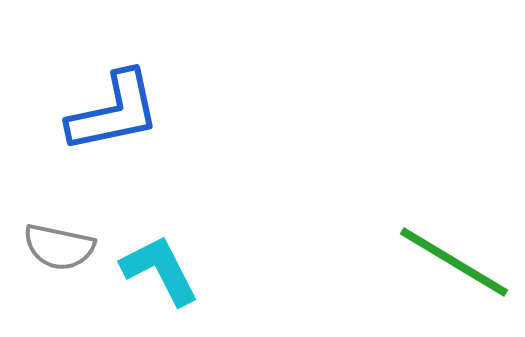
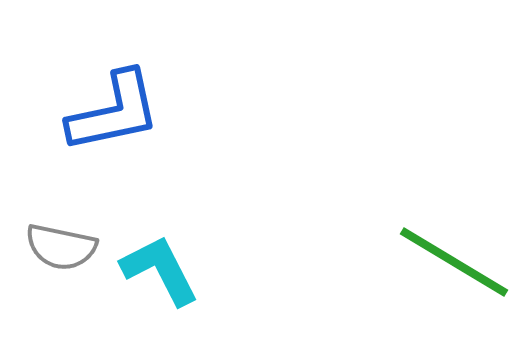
gray semicircle: moved 2 px right
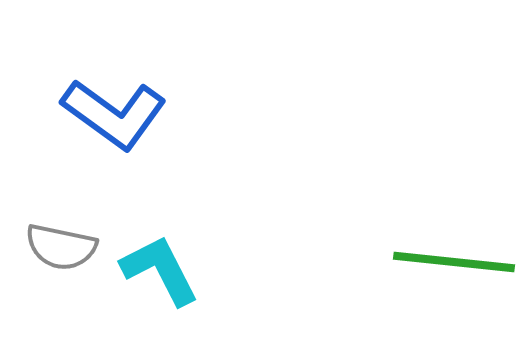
blue L-shape: moved 2 px down; rotated 48 degrees clockwise
green line: rotated 25 degrees counterclockwise
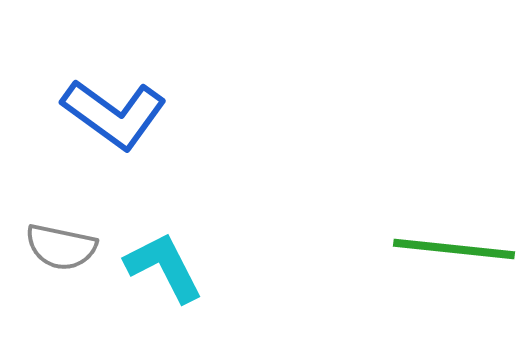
green line: moved 13 px up
cyan L-shape: moved 4 px right, 3 px up
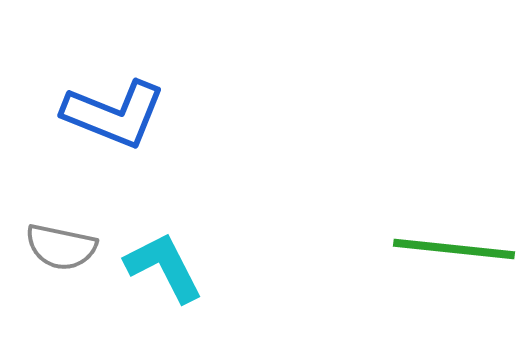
blue L-shape: rotated 14 degrees counterclockwise
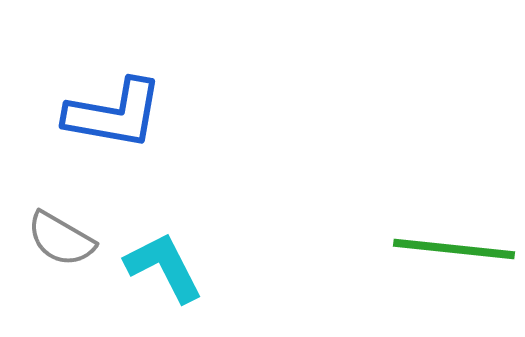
blue L-shape: rotated 12 degrees counterclockwise
gray semicircle: moved 8 px up; rotated 18 degrees clockwise
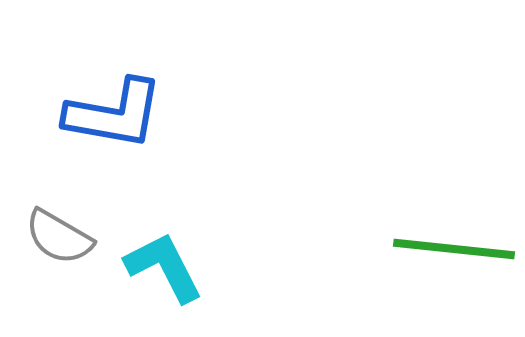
gray semicircle: moved 2 px left, 2 px up
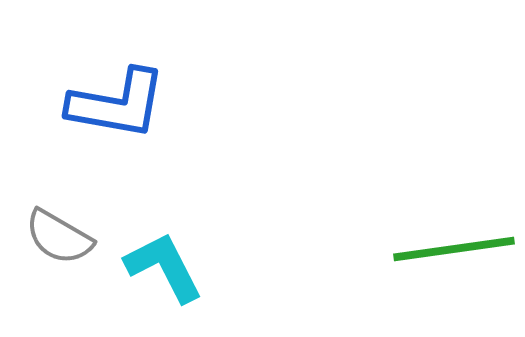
blue L-shape: moved 3 px right, 10 px up
green line: rotated 14 degrees counterclockwise
